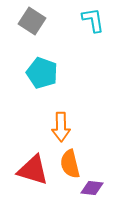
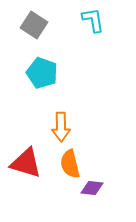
gray square: moved 2 px right, 4 px down
red triangle: moved 7 px left, 7 px up
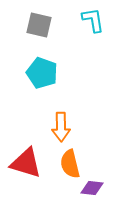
gray square: moved 5 px right; rotated 20 degrees counterclockwise
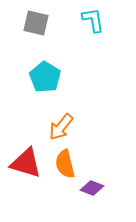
gray square: moved 3 px left, 2 px up
cyan pentagon: moved 3 px right, 4 px down; rotated 12 degrees clockwise
orange arrow: rotated 40 degrees clockwise
orange semicircle: moved 5 px left
purple diamond: rotated 15 degrees clockwise
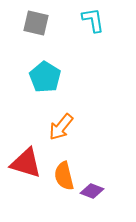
orange semicircle: moved 1 px left, 12 px down
purple diamond: moved 3 px down
